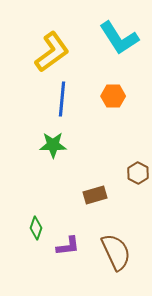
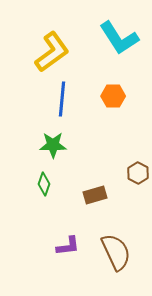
green diamond: moved 8 px right, 44 px up
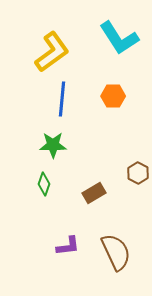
brown rectangle: moved 1 px left, 2 px up; rotated 15 degrees counterclockwise
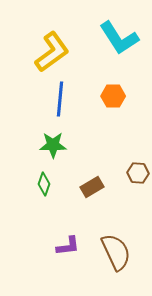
blue line: moved 2 px left
brown hexagon: rotated 25 degrees counterclockwise
brown rectangle: moved 2 px left, 6 px up
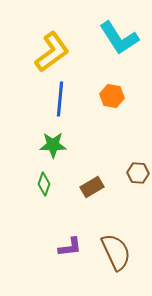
orange hexagon: moved 1 px left; rotated 10 degrees clockwise
purple L-shape: moved 2 px right, 1 px down
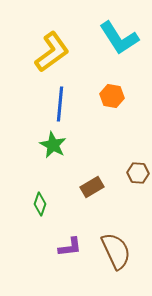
blue line: moved 5 px down
green star: rotated 28 degrees clockwise
green diamond: moved 4 px left, 20 px down
brown semicircle: moved 1 px up
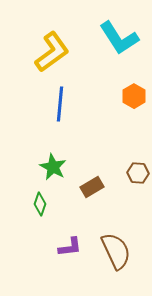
orange hexagon: moved 22 px right; rotated 20 degrees clockwise
green star: moved 22 px down
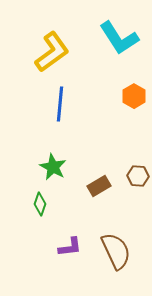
brown hexagon: moved 3 px down
brown rectangle: moved 7 px right, 1 px up
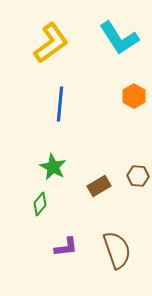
yellow L-shape: moved 1 px left, 9 px up
green diamond: rotated 20 degrees clockwise
purple L-shape: moved 4 px left
brown semicircle: moved 1 px right, 1 px up; rotated 6 degrees clockwise
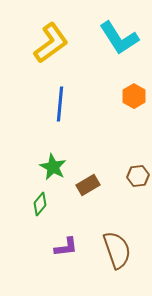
brown hexagon: rotated 10 degrees counterclockwise
brown rectangle: moved 11 px left, 1 px up
